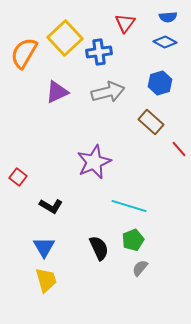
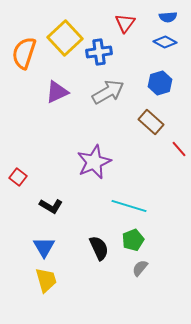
orange semicircle: rotated 12 degrees counterclockwise
gray arrow: rotated 16 degrees counterclockwise
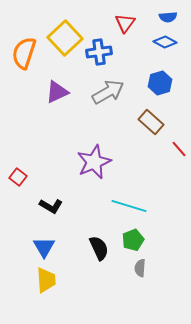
gray semicircle: rotated 36 degrees counterclockwise
yellow trapezoid: rotated 12 degrees clockwise
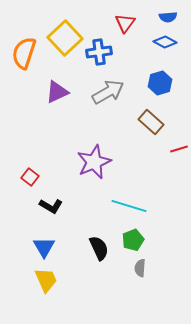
red line: rotated 66 degrees counterclockwise
red square: moved 12 px right
yellow trapezoid: rotated 20 degrees counterclockwise
